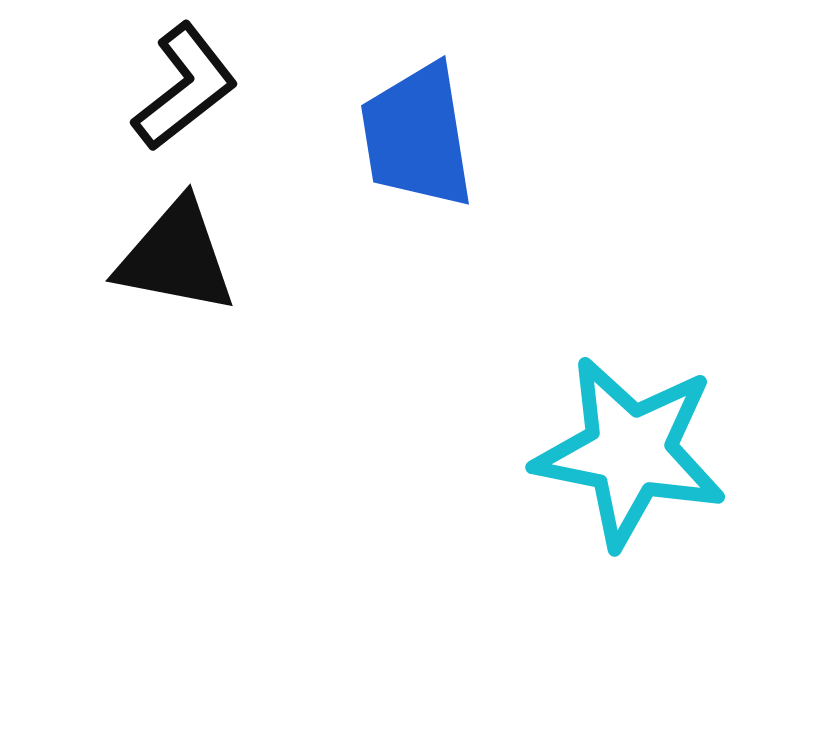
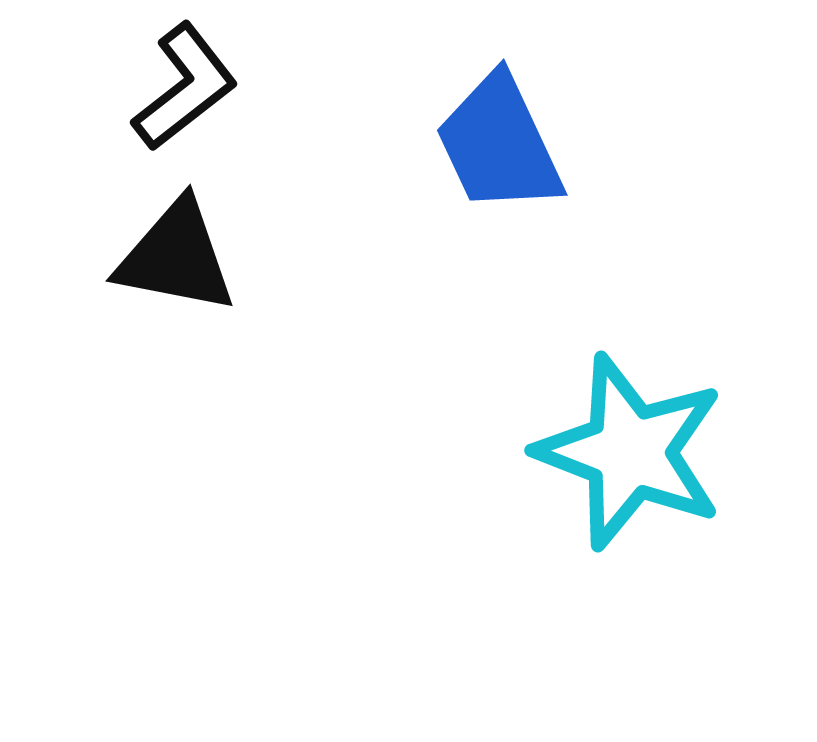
blue trapezoid: moved 82 px right, 8 px down; rotated 16 degrees counterclockwise
cyan star: rotated 10 degrees clockwise
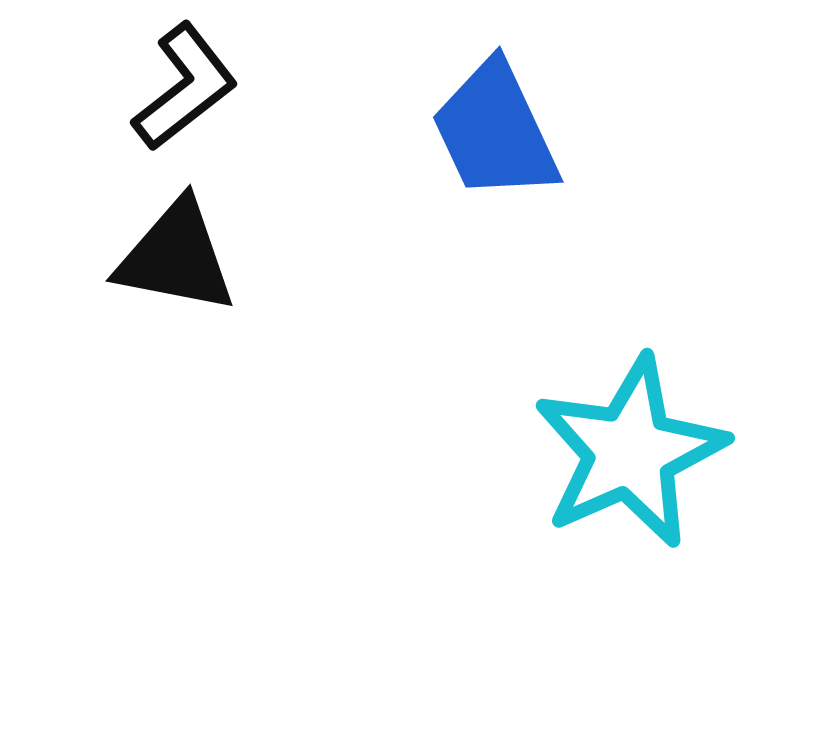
blue trapezoid: moved 4 px left, 13 px up
cyan star: rotated 27 degrees clockwise
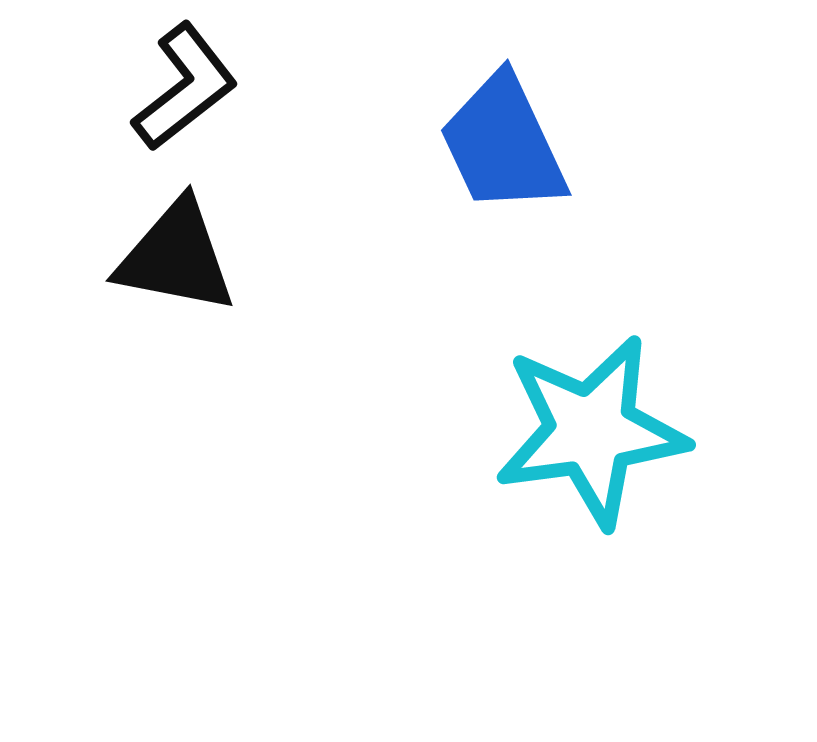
blue trapezoid: moved 8 px right, 13 px down
cyan star: moved 39 px left, 21 px up; rotated 16 degrees clockwise
